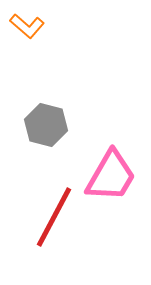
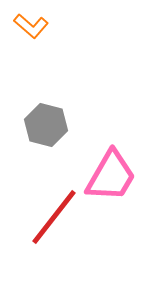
orange L-shape: moved 4 px right
red line: rotated 10 degrees clockwise
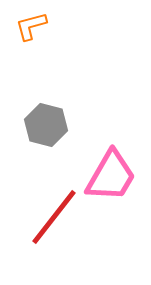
orange L-shape: rotated 124 degrees clockwise
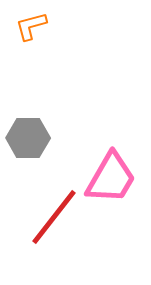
gray hexagon: moved 18 px left, 13 px down; rotated 15 degrees counterclockwise
pink trapezoid: moved 2 px down
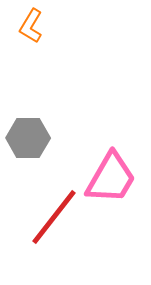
orange L-shape: rotated 44 degrees counterclockwise
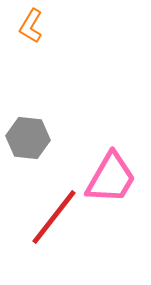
gray hexagon: rotated 6 degrees clockwise
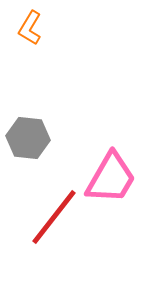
orange L-shape: moved 1 px left, 2 px down
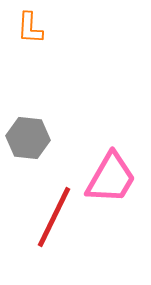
orange L-shape: rotated 28 degrees counterclockwise
red line: rotated 12 degrees counterclockwise
